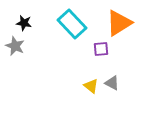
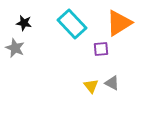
gray star: moved 2 px down
yellow triangle: rotated 14 degrees clockwise
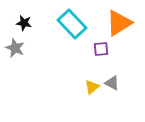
yellow triangle: moved 1 px right, 1 px down; rotated 28 degrees clockwise
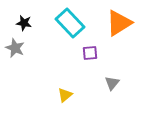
cyan rectangle: moved 2 px left, 1 px up
purple square: moved 11 px left, 4 px down
gray triangle: rotated 42 degrees clockwise
yellow triangle: moved 27 px left, 8 px down
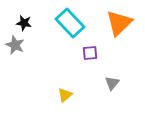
orange triangle: rotated 12 degrees counterclockwise
gray star: moved 3 px up
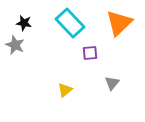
yellow triangle: moved 5 px up
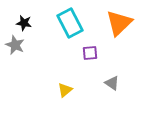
cyan rectangle: rotated 16 degrees clockwise
gray triangle: rotated 35 degrees counterclockwise
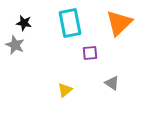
cyan rectangle: rotated 16 degrees clockwise
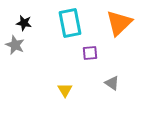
yellow triangle: rotated 21 degrees counterclockwise
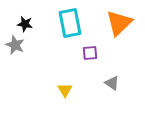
black star: moved 1 px right, 1 px down
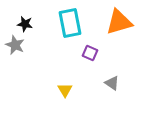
orange triangle: moved 1 px up; rotated 28 degrees clockwise
purple square: rotated 28 degrees clockwise
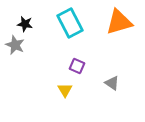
cyan rectangle: rotated 16 degrees counterclockwise
purple square: moved 13 px left, 13 px down
